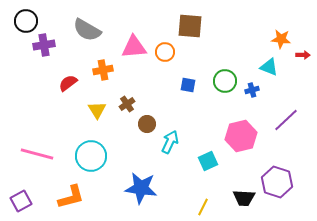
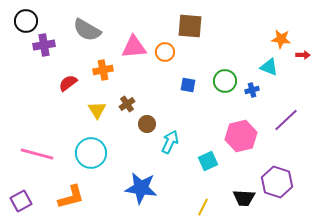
cyan circle: moved 3 px up
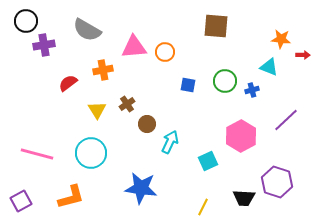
brown square: moved 26 px right
pink hexagon: rotated 16 degrees counterclockwise
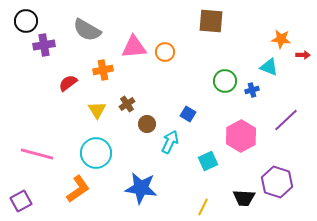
brown square: moved 5 px left, 5 px up
blue square: moved 29 px down; rotated 21 degrees clockwise
cyan circle: moved 5 px right
orange L-shape: moved 7 px right, 8 px up; rotated 20 degrees counterclockwise
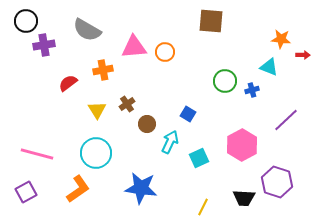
pink hexagon: moved 1 px right, 9 px down
cyan square: moved 9 px left, 3 px up
purple square: moved 5 px right, 9 px up
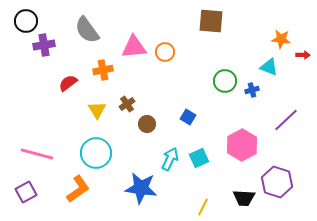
gray semicircle: rotated 24 degrees clockwise
blue square: moved 3 px down
cyan arrow: moved 17 px down
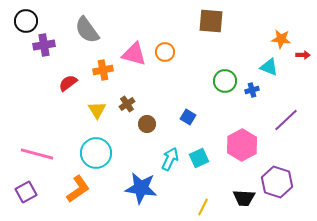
pink triangle: moved 7 px down; rotated 20 degrees clockwise
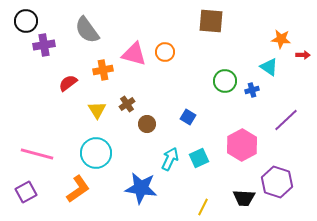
cyan triangle: rotated 12 degrees clockwise
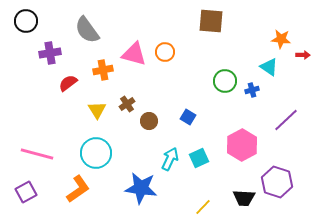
purple cross: moved 6 px right, 8 px down
brown circle: moved 2 px right, 3 px up
yellow line: rotated 18 degrees clockwise
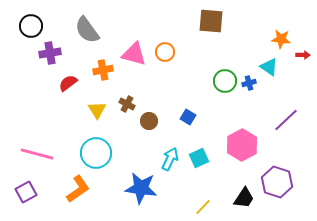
black circle: moved 5 px right, 5 px down
blue cross: moved 3 px left, 7 px up
brown cross: rotated 28 degrees counterclockwise
black trapezoid: rotated 60 degrees counterclockwise
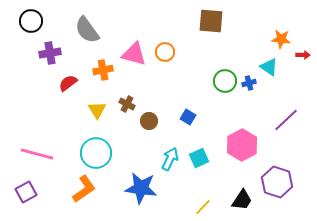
black circle: moved 5 px up
orange L-shape: moved 6 px right
black trapezoid: moved 2 px left, 2 px down
